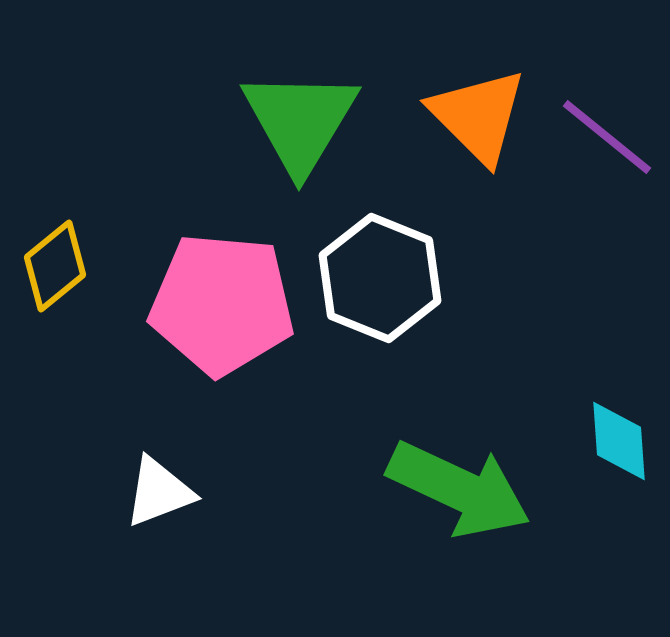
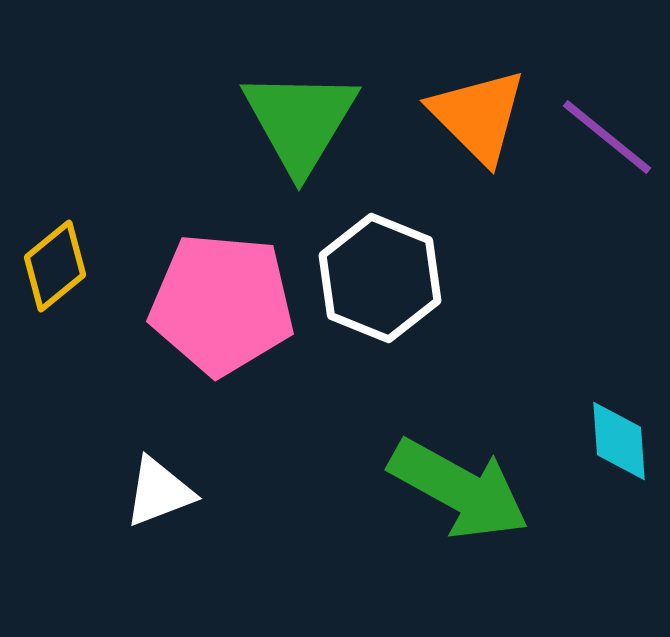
green arrow: rotated 4 degrees clockwise
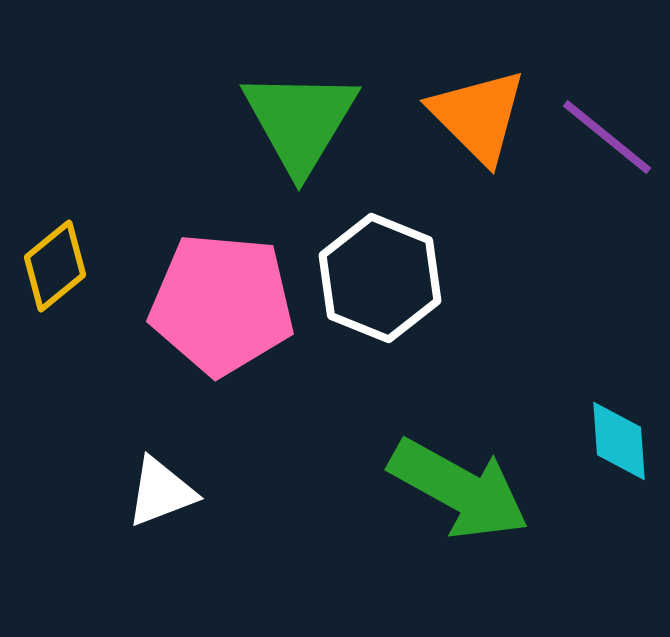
white triangle: moved 2 px right
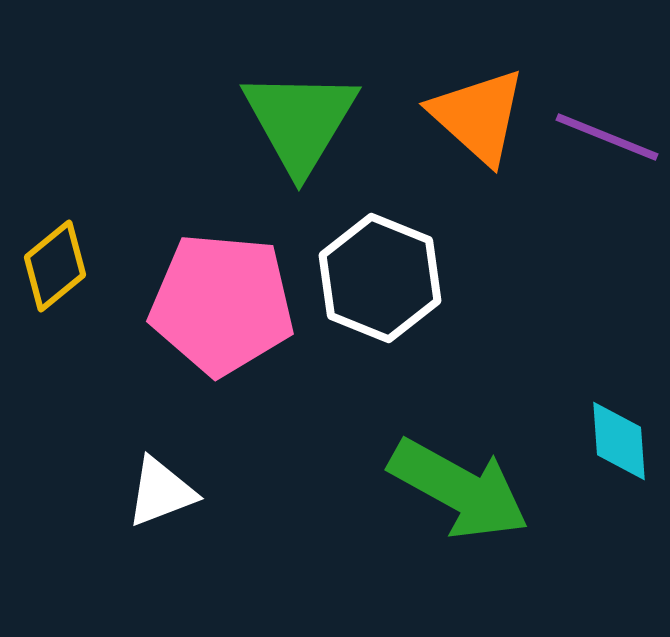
orange triangle: rotated 3 degrees counterclockwise
purple line: rotated 17 degrees counterclockwise
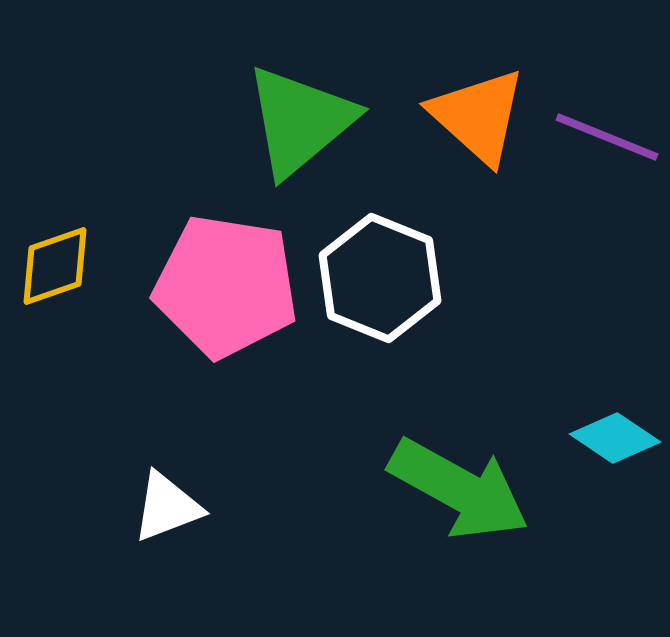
green triangle: rotated 19 degrees clockwise
yellow diamond: rotated 20 degrees clockwise
pink pentagon: moved 4 px right, 18 px up; rotated 4 degrees clockwise
cyan diamond: moved 4 px left, 3 px up; rotated 52 degrees counterclockwise
white triangle: moved 6 px right, 15 px down
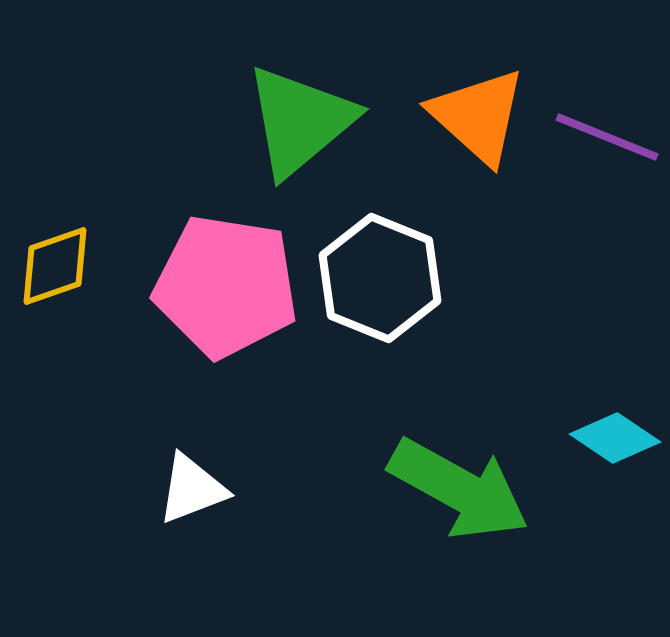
white triangle: moved 25 px right, 18 px up
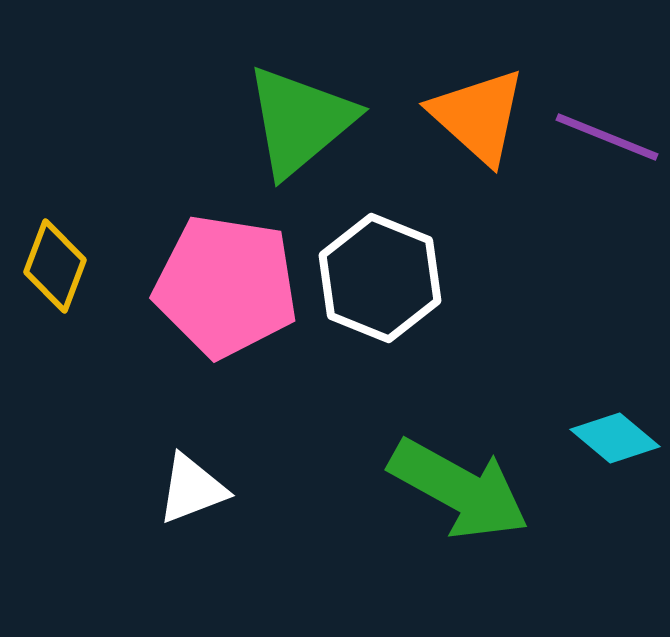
yellow diamond: rotated 50 degrees counterclockwise
cyan diamond: rotated 6 degrees clockwise
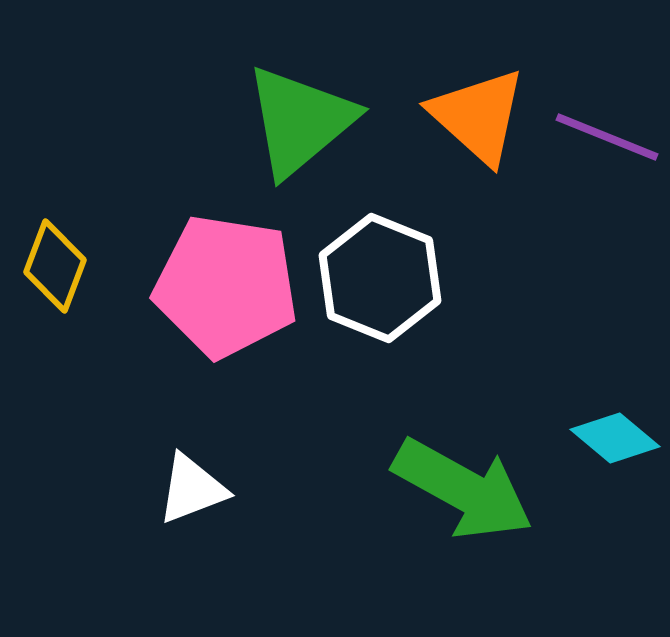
green arrow: moved 4 px right
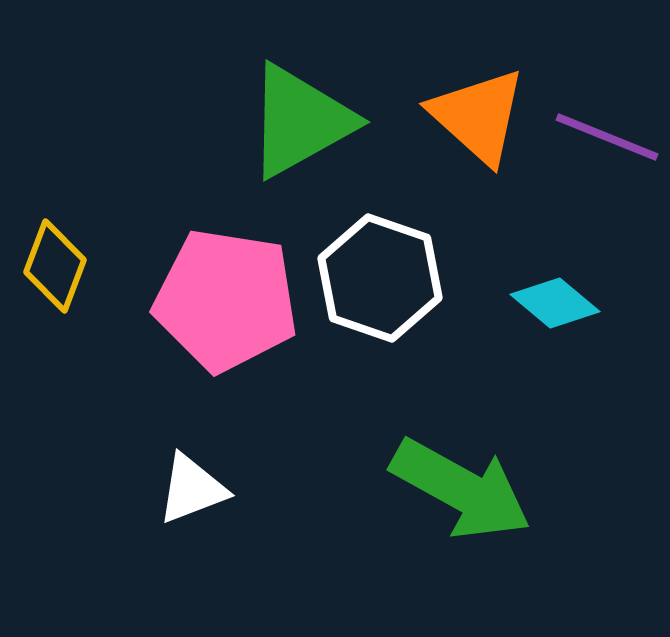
green triangle: rotated 11 degrees clockwise
white hexagon: rotated 3 degrees counterclockwise
pink pentagon: moved 14 px down
cyan diamond: moved 60 px left, 135 px up
green arrow: moved 2 px left
